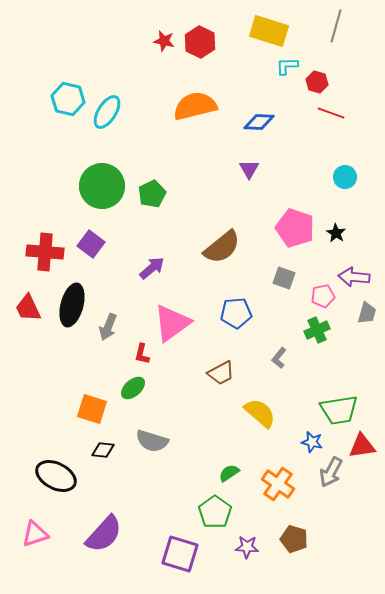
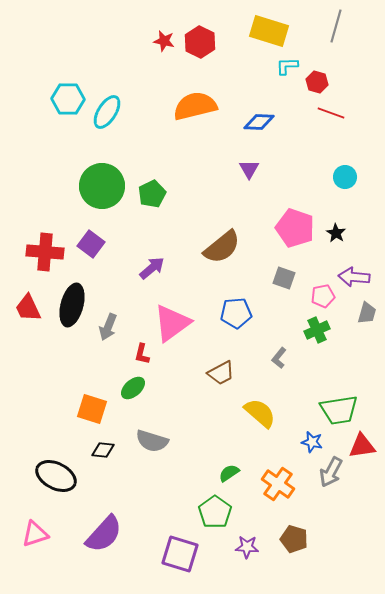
cyan hexagon at (68, 99): rotated 12 degrees counterclockwise
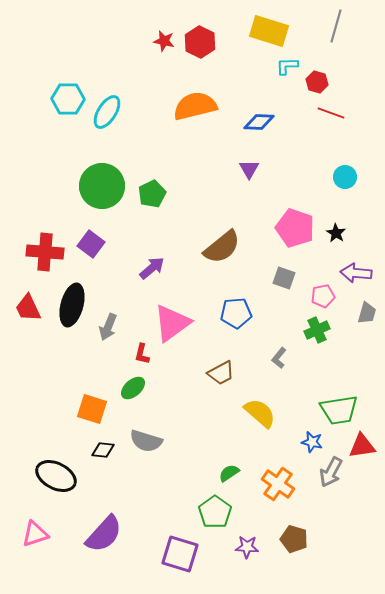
purple arrow at (354, 277): moved 2 px right, 4 px up
gray semicircle at (152, 441): moved 6 px left
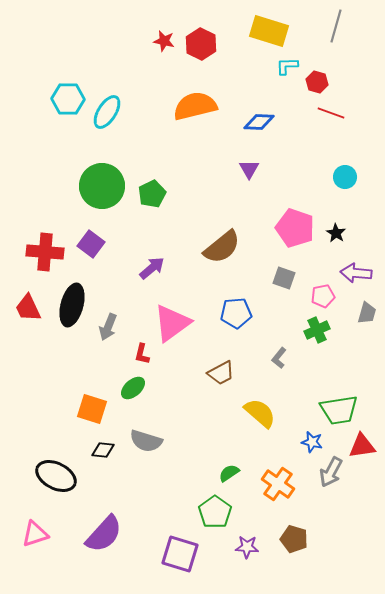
red hexagon at (200, 42): moved 1 px right, 2 px down
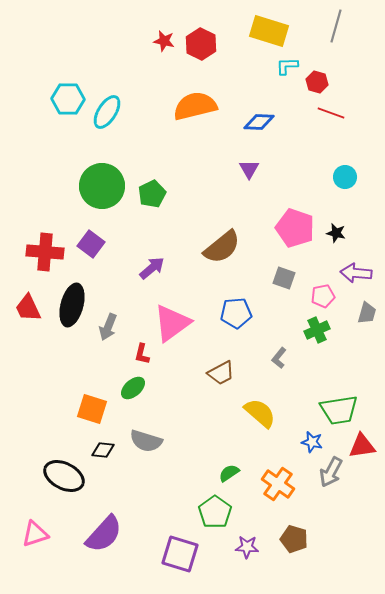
black star at (336, 233): rotated 18 degrees counterclockwise
black ellipse at (56, 476): moved 8 px right
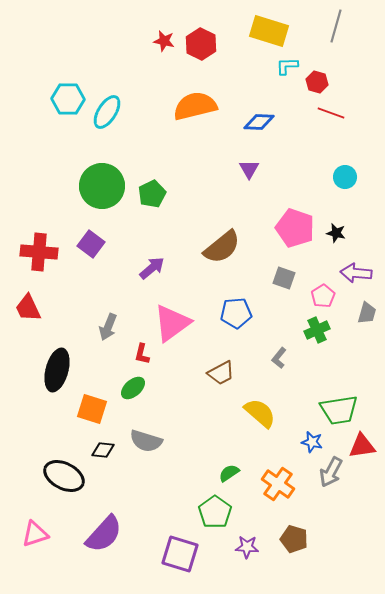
red cross at (45, 252): moved 6 px left
pink pentagon at (323, 296): rotated 20 degrees counterclockwise
black ellipse at (72, 305): moved 15 px left, 65 px down
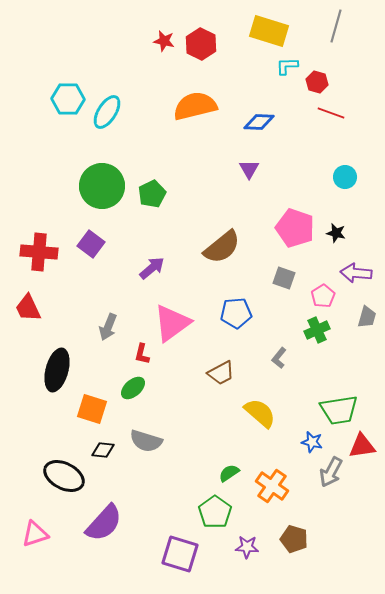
gray trapezoid at (367, 313): moved 4 px down
orange cross at (278, 484): moved 6 px left, 2 px down
purple semicircle at (104, 534): moved 11 px up
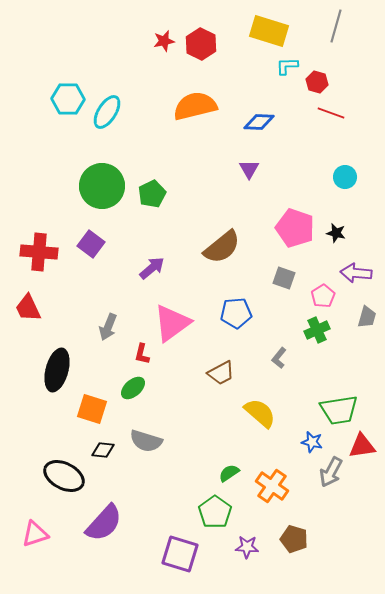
red star at (164, 41): rotated 25 degrees counterclockwise
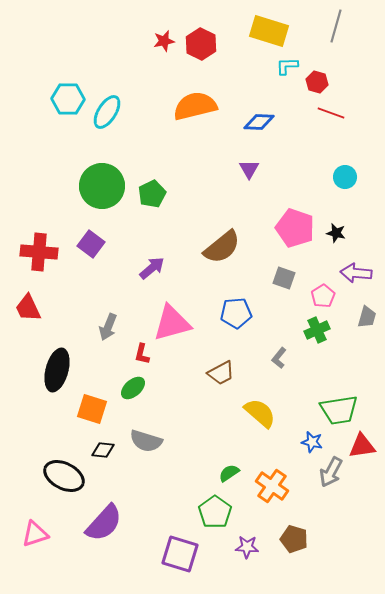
pink triangle at (172, 323): rotated 21 degrees clockwise
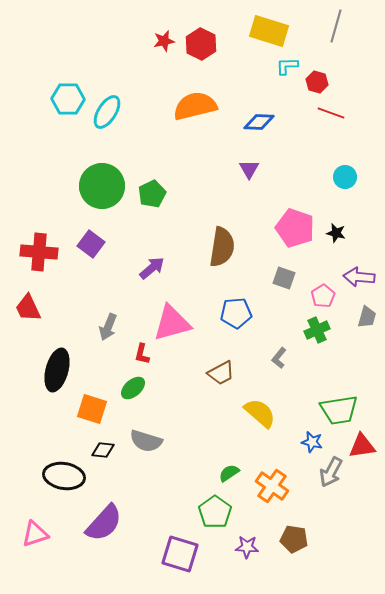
brown semicircle at (222, 247): rotated 42 degrees counterclockwise
purple arrow at (356, 273): moved 3 px right, 4 px down
black ellipse at (64, 476): rotated 18 degrees counterclockwise
brown pentagon at (294, 539): rotated 8 degrees counterclockwise
